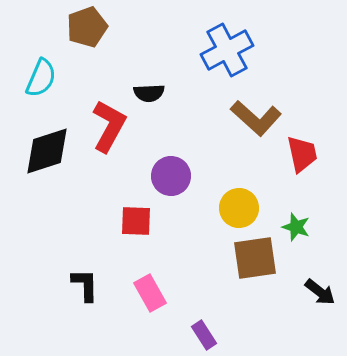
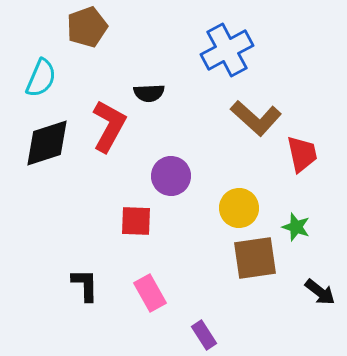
black diamond: moved 8 px up
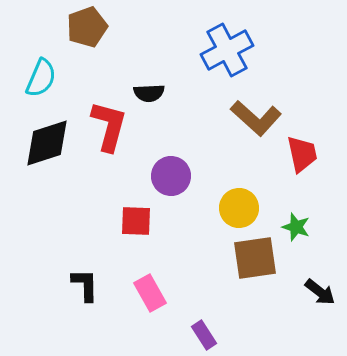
red L-shape: rotated 14 degrees counterclockwise
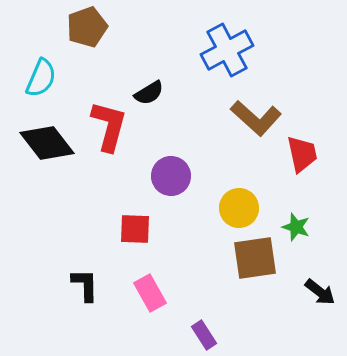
black semicircle: rotated 28 degrees counterclockwise
black diamond: rotated 70 degrees clockwise
red square: moved 1 px left, 8 px down
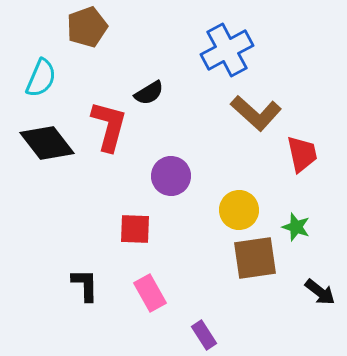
brown L-shape: moved 5 px up
yellow circle: moved 2 px down
